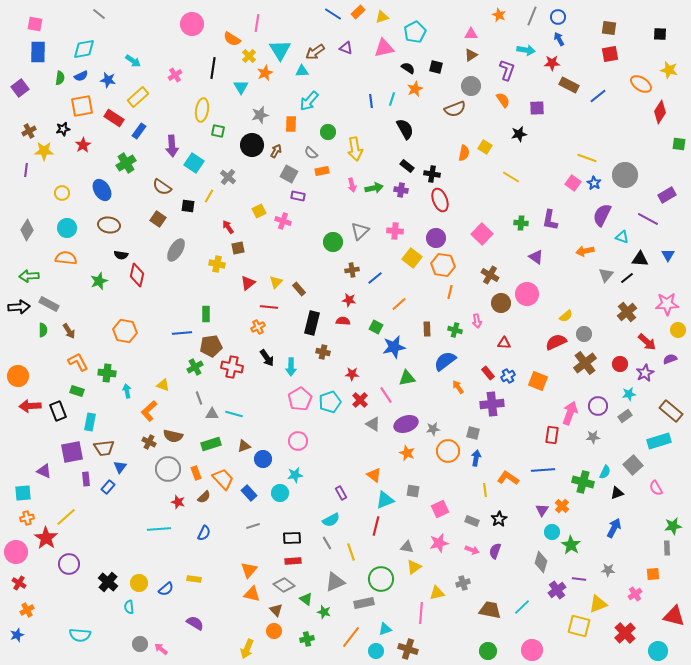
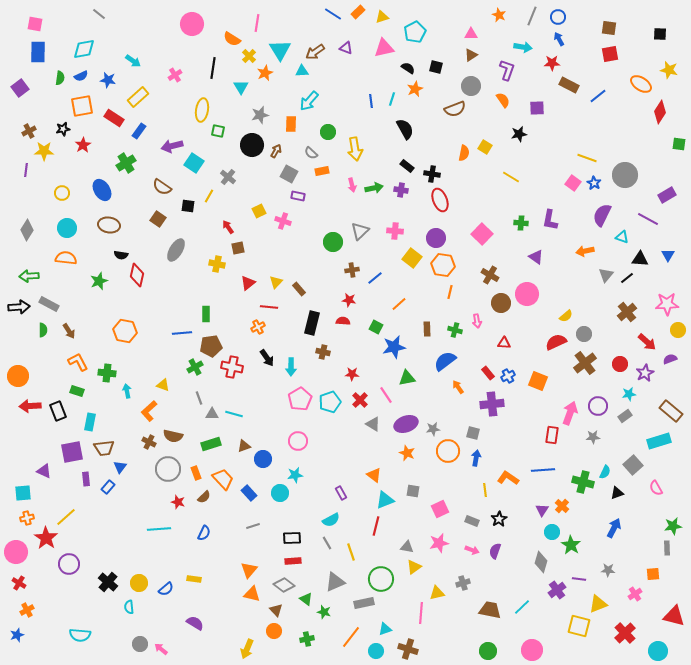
cyan arrow at (526, 50): moved 3 px left, 3 px up
purple arrow at (172, 146): rotated 80 degrees clockwise
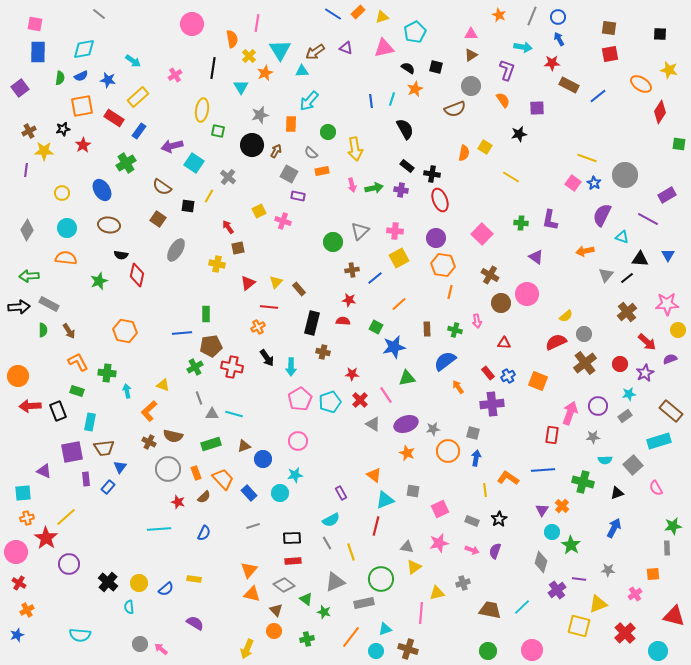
orange semicircle at (232, 39): rotated 132 degrees counterclockwise
yellow square at (412, 258): moved 13 px left; rotated 24 degrees clockwise
cyan semicircle at (605, 472): moved 12 px up; rotated 64 degrees clockwise
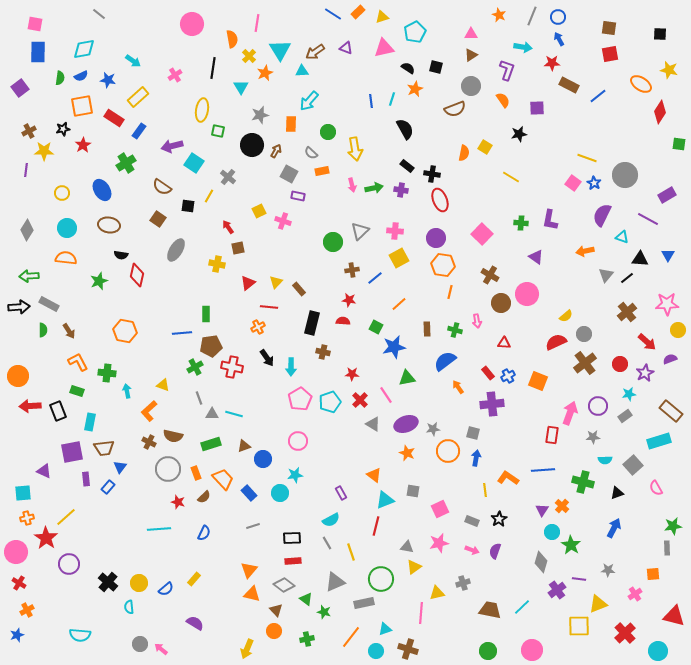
yellow rectangle at (194, 579): rotated 56 degrees counterclockwise
yellow square at (579, 626): rotated 15 degrees counterclockwise
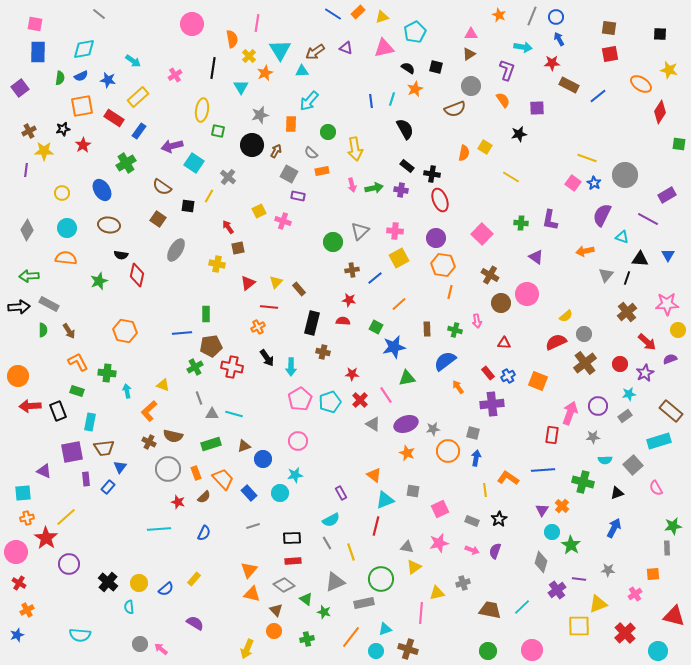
blue circle at (558, 17): moved 2 px left
brown triangle at (471, 55): moved 2 px left, 1 px up
black line at (627, 278): rotated 32 degrees counterclockwise
